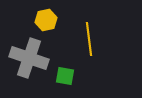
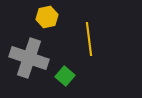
yellow hexagon: moved 1 px right, 3 px up
green square: rotated 30 degrees clockwise
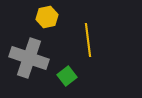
yellow line: moved 1 px left, 1 px down
green square: moved 2 px right; rotated 12 degrees clockwise
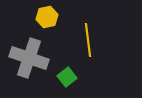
green square: moved 1 px down
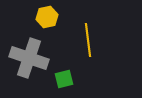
green square: moved 3 px left, 2 px down; rotated 24 degrees clockwise
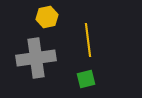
gray cross: moved 7 px right; rotated 27 degrees counterclockwise
green square: moved 22 px right
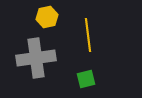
yellow line: moved 5 px up
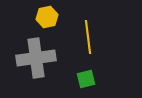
yellow line: moved 2 px down
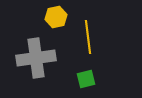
yellow hexagon: moved 9 px right
